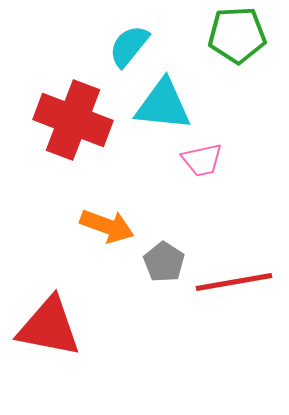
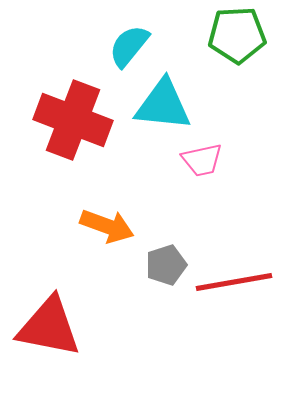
gray pentagon: moved 2 px right, 3 px down; rotated 21 degrees clockwise
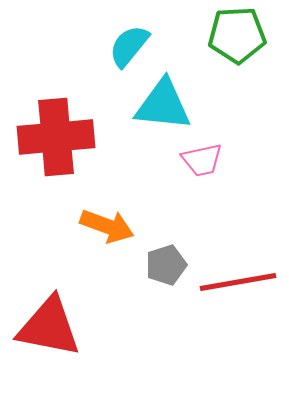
red cross: moved 17 px left, 17 px down; rotated 26 degrees counterclockwise
red line: moved 4 px right
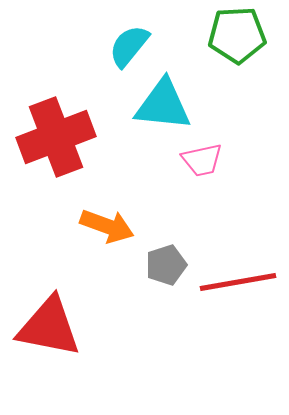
red cross: rotated 16 degrees counterclockwise
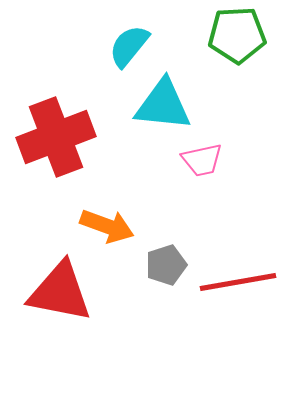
red triangle: moved 11 px right, 35 px up
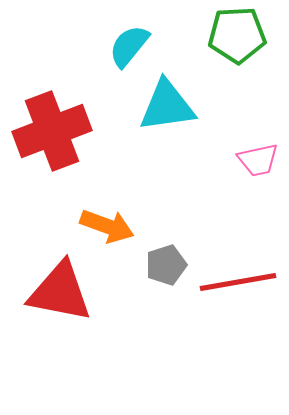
cyan triangle: moved 4 px right, 1 px down; rotated 14 degrees counterclockwise
red cross: moved 4 px left, 6 px up
pink trapezoid: moved 56 px right
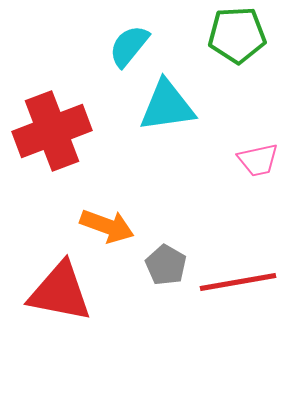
gray pentagon: rotated 24 degrees counterclockwise
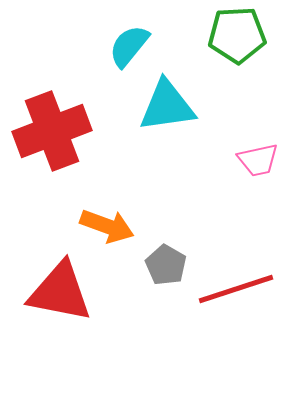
red line: moved 2 px left, 7 px down; rotated 8 degrees counterclockwise
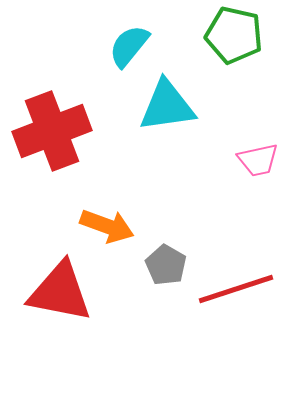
green pentagon: moved 3 px left; rotated 16 degrees clockwise
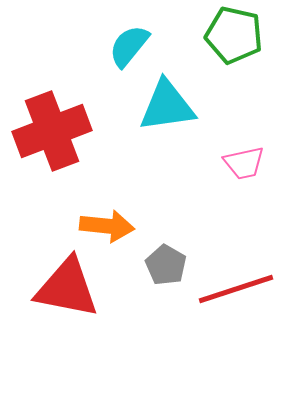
pink trapezoid: moved 14 px left, 3 px down
orange arrow: rotated 14 degrees counterclockwise
red triangle: moved 7 px right, 4 px up
